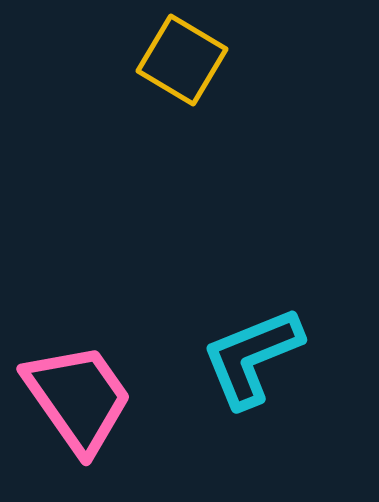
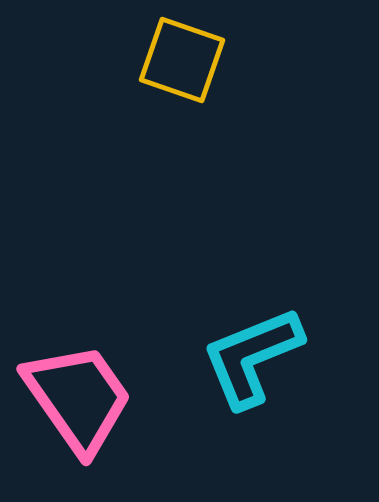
yellow square: rotated 12 degrees counterclockwise
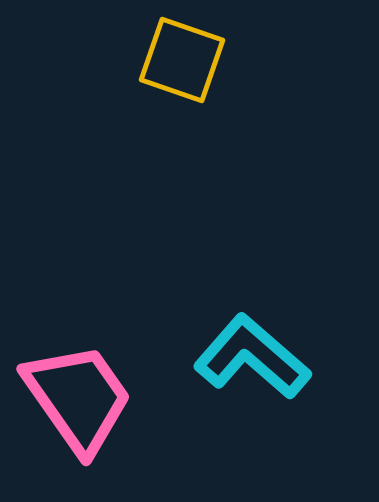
cyan L-shape: rotated 63 degrees clockwise
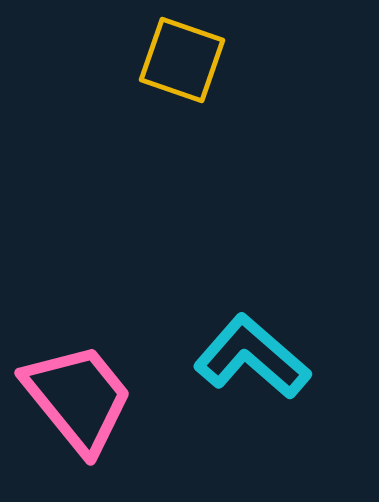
pink trapezoid: rotated 4 degrees counterclockwise
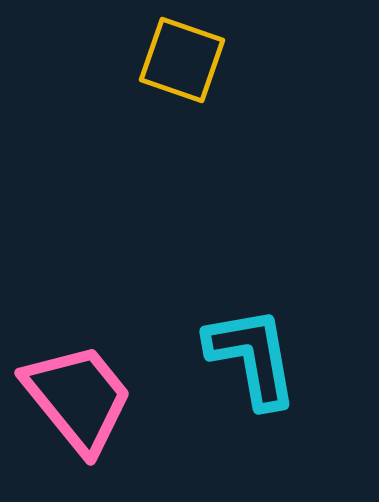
cyan L-shape: rotated 39 degrees clockwise
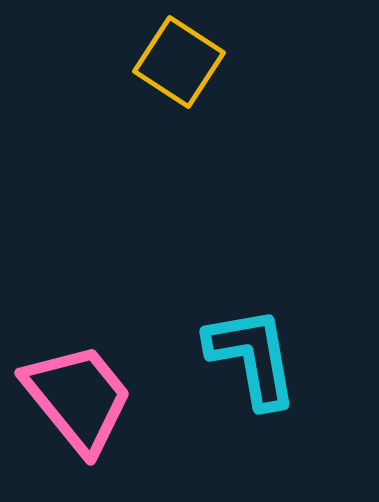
yellow square: moved 3 px left, 2 px down; rotated 14 degrees clockwise
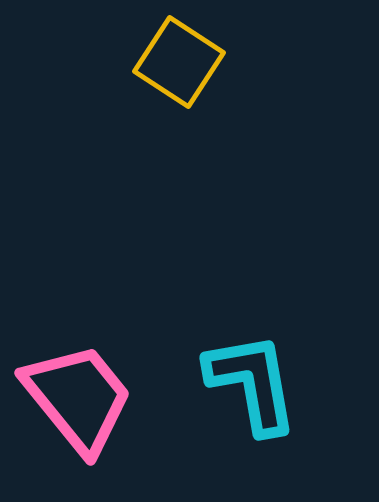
cyan L-shape: moved 26 px down
